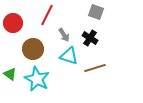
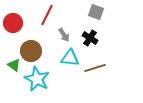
brown circle: moved 2 px left, 2 px down
cyan triangle: moved 1 px right, 2 px down; rotated 12 degrees counterclockwise
green triangle: moved 4 px right, 9 px up
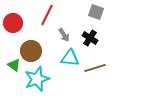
cyan star: rotated 25 degrees clockwise
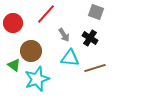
red line: moved 1 px left, 1 px up; rotated 15 degrees clockwise
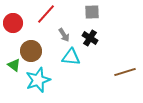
gray square: moved 4 px left; rotated 21 degrees counterclockwise
cyan triangle: moved 1 px right, 1 px up
brown line: moved 30 px right, 4 px down
cyan star: moved 1 px right, 1 px down
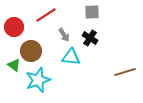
red line: moved 1 px down; rotated 15 degrees clockwise
red circle: moved 1 px right, 4 px down
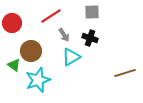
red line: moved 5 px right, 1 px down
red circle: moved 2 px left, 4 px up
black cross: rotated 14 degrees counterclockwise
cyan triangle: rotated 36 degrees counterclockwise
brown line: moved 1 px down
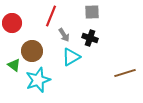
red line: rotated 35 degrees counterclockwise
brown circle: moved 1 px right
